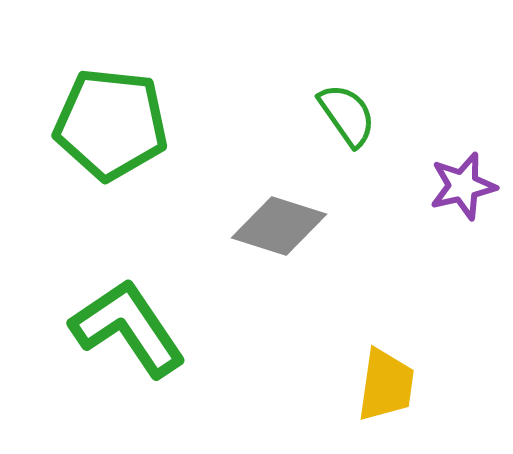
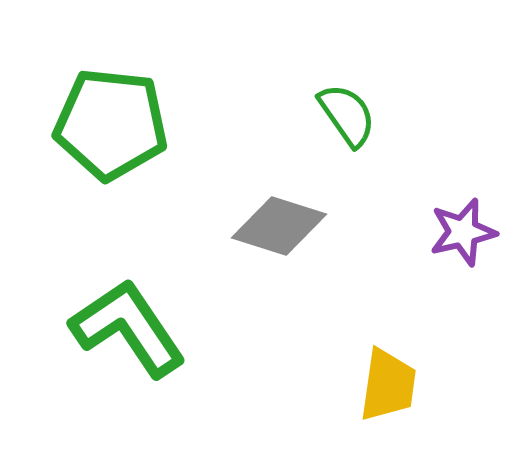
purple star: moved 46 px down
yellow trapezoid: moved 2 px right
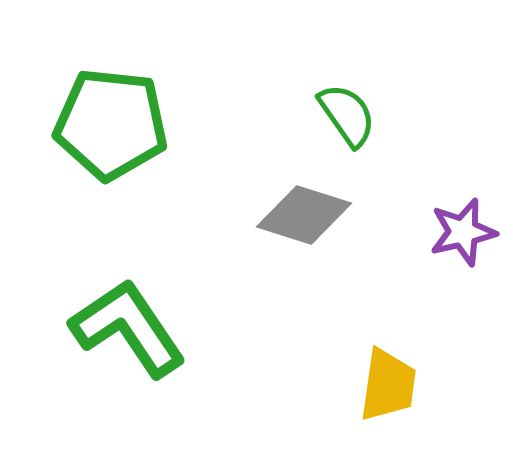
gray diamond: moved 25 px right, 11 px up
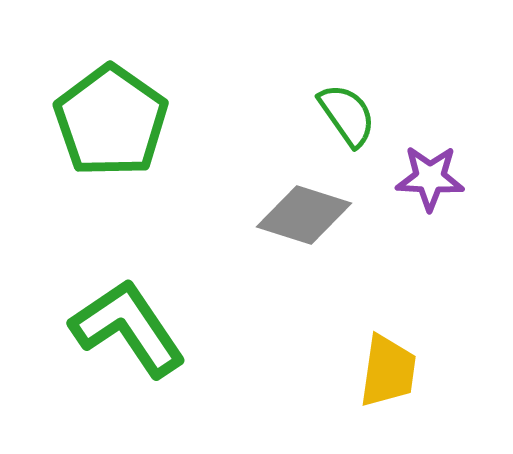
green pentagon: moved 3 px up; rotated 29 degrees clockwise
purple star: moved 33 px left, 54 px up; rotated 16 degrees clockwise
yellow trapezoid: moved 14 px up
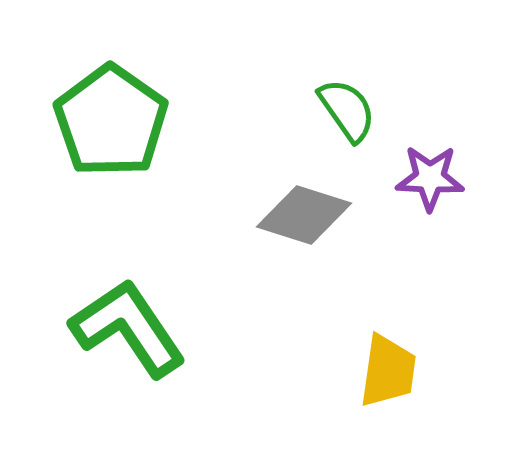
green semicircle: moved 5 px up
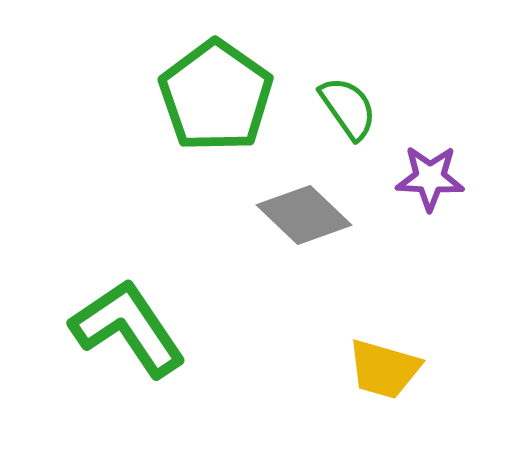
green semicircle: moved 1 px right, 2 px up
green pentagon: moved 105 px right, 25 px up
gray diamond: rotated 26 degrees clockwise
yellow trapezoid: moved 4 px left, 2 px up; rotated 98 degrees clockwise
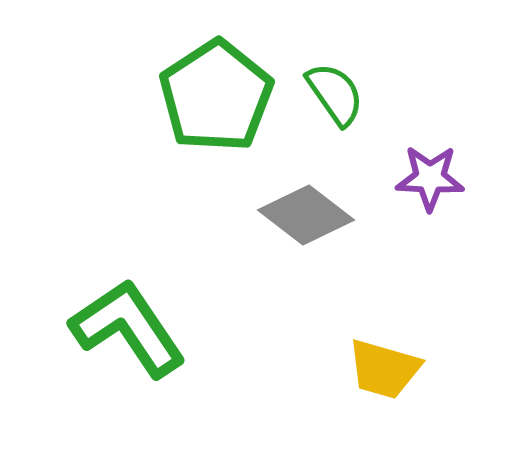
green pentagon: rotated 4 degrees clockwise
green semicircle: moved 13 px left, 14 px up
gray diamond: moved 2 px right; rotated 6 degrees counterclockwise
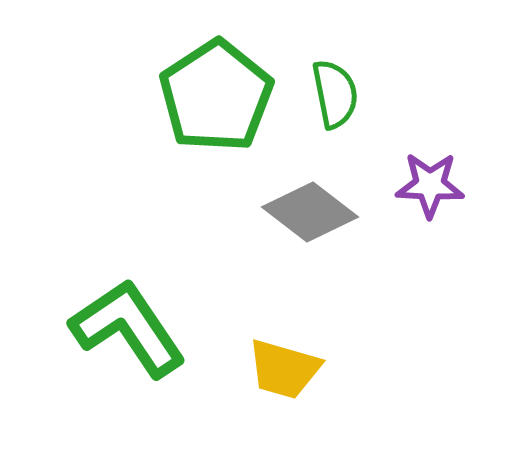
green semicircle: rotated 24 degrees clockwise
purple star: moved 7 px down
gray diamond: moved 4 px right, 3 px up
yellow trapezoid: moved 100 px left
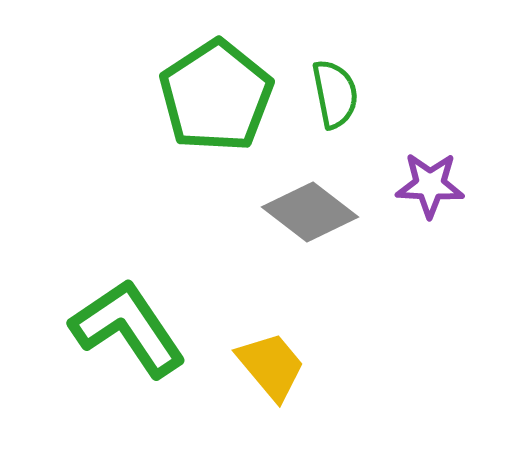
yellow trapezoid: moved 13 px left, 3 px up; rotated 146 degrees counterclockwise
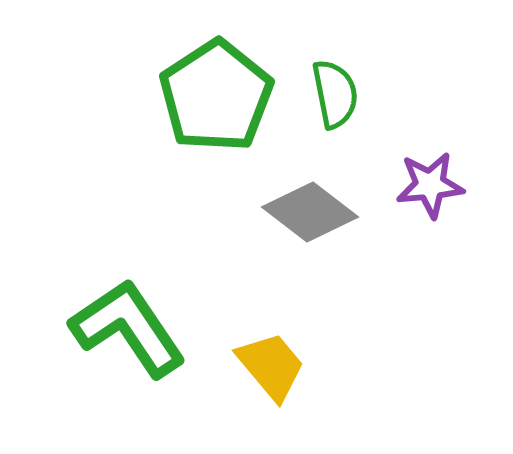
purple star: rotated 8 degrees counterclockwise
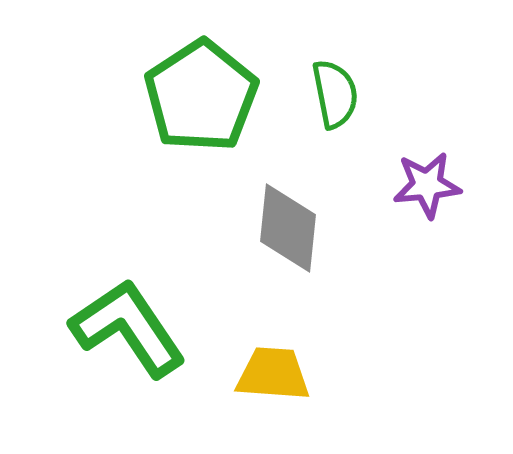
green pentagon: moved 15 px left
purple star: moved 3 px left
gray diamond: moved 22 px left, 16 px down; rotated 58 degrees clockwise
yellow trapezoid: moved 2 px right, 8 px down; rotated 46 degrees counterclockwise
